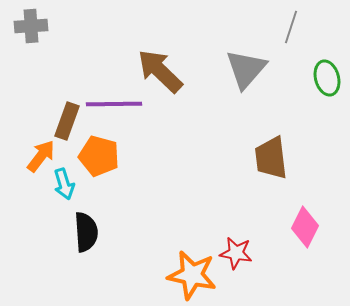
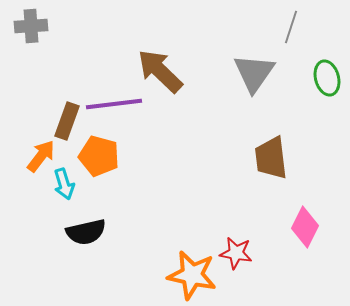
gray triangle: moved 8 px right, 4 px down; rotated 6 degrees counterclockwise
purple line: rotated 6 degrees counterclockwise
black semicircle: rotated 81 degrees clockwise
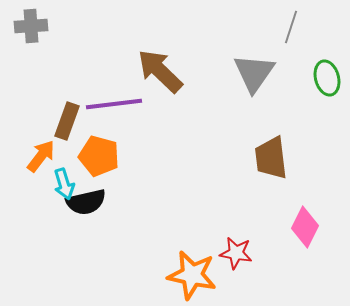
black semicircle: moved 30 px up
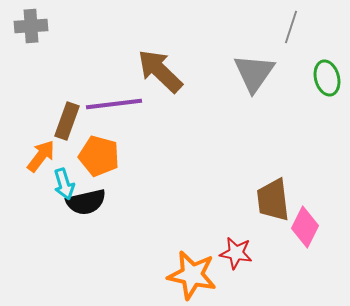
brown trapezoid: moved 2 px right, 42 px down
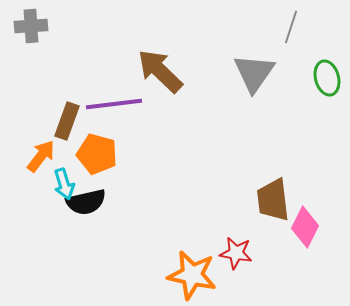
orange pentagon: moved 2 px left, 2 px up
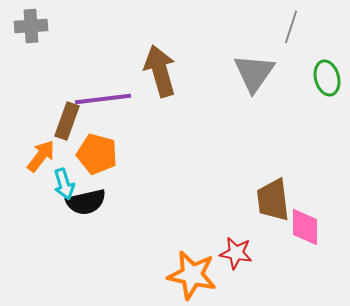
brown arrow: rotated 30 degrees clockwise
purple line: moved 11 px left, 5 px up
pink diamond: rotated 27 degrees counterclockwise
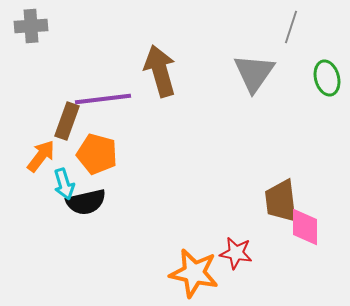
brown trapezoid: moved 8 px right, 1 px down
orange star: moved 2 px right, 2 px up
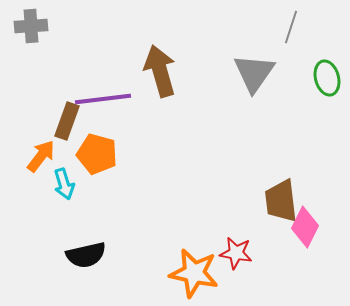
black semicircle: moved 53 px down
pink diamond: rotated 27 degrees clockwise
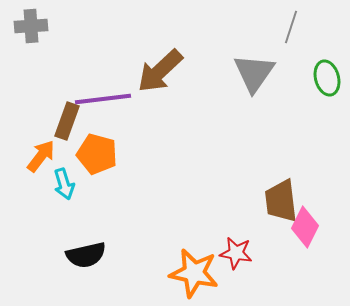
brown arrow: rotated 117 degrees counterclockwise
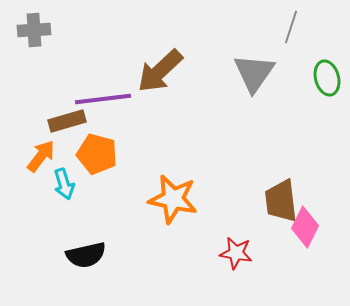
gray cross: moved 3 px right, 4 px down
brown rectangle: rotated 54 degrees clockwise
orange star: moved 21 px left, 74 px up
